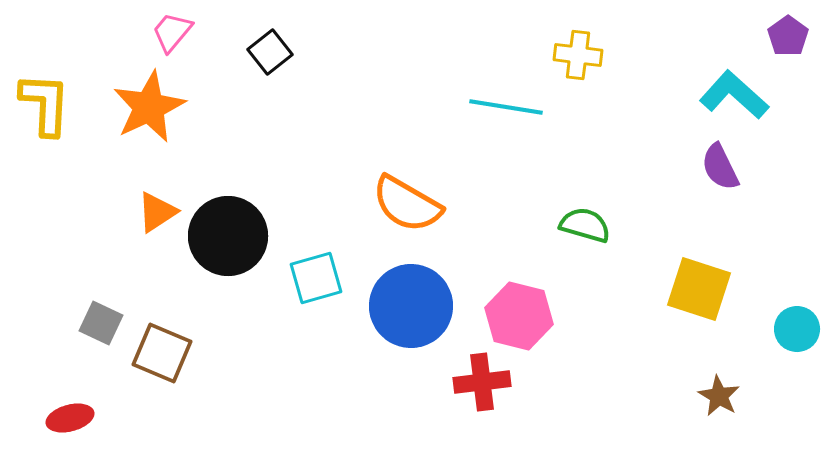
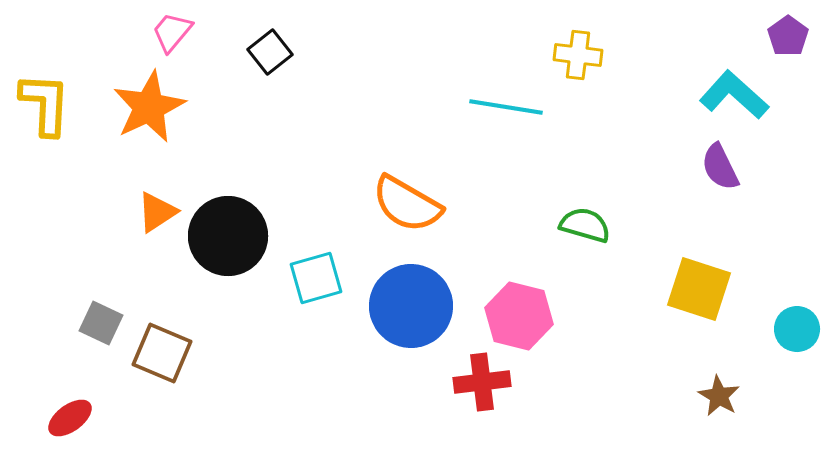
red ellipse: rotated 21 degrees counterclockwise
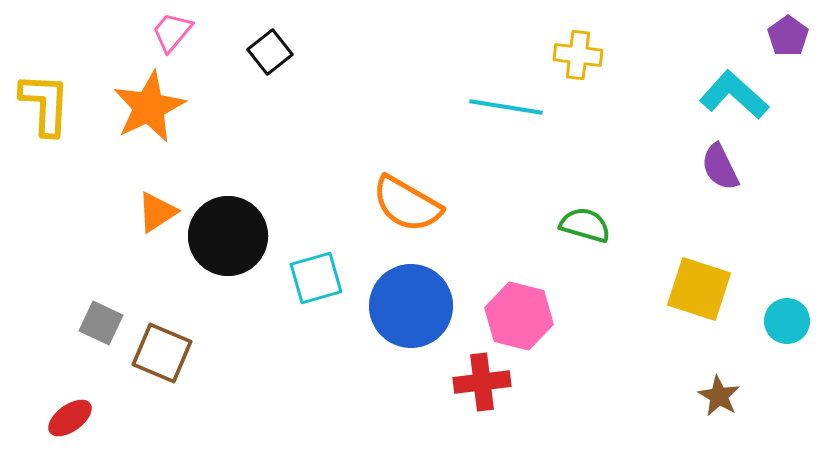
cyan circle: moved 10 px left, 8 px up
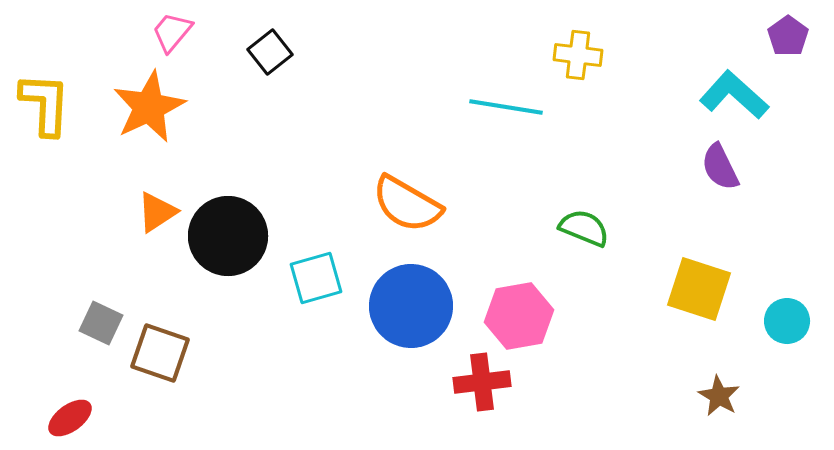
green semicircle: moved 1 px left, 3 px down; rotated 6 degrees clockwise
pink hexagon: rotated 24 degrees counterclockwise
brown square: moved 2 px left; rotated 4 degrees counterclockwise
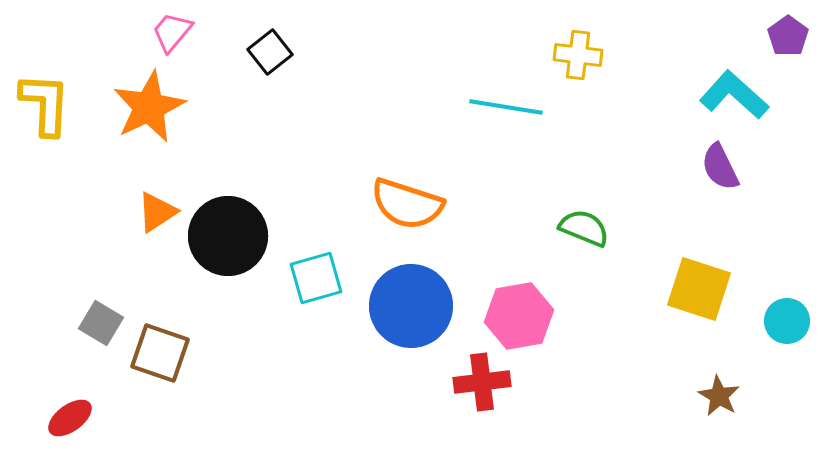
orange semicircle: rotated 12 degrees counterclockwise
gray square: rotated 6 degrees clockwise
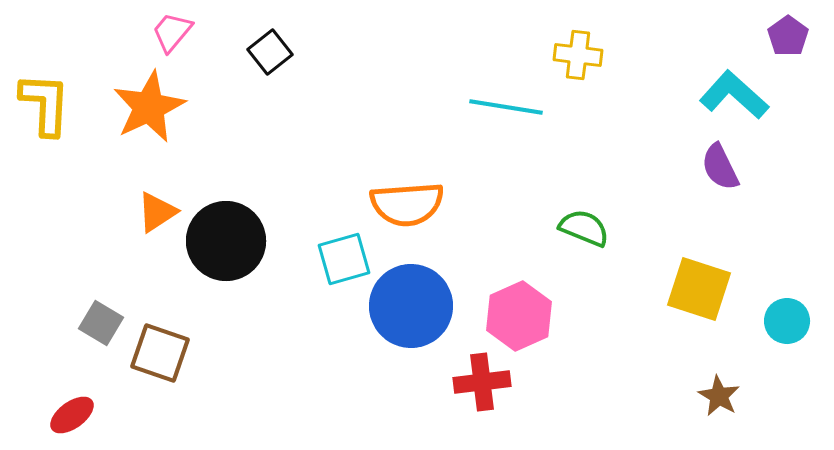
orange semicircle: rotated 22 degrees counterclockwise
black circle: moved 2 px left, 5 px down
cyan square: moved 28 px right, 19 px up
pink hexagon: rotated 14 degrees counterclockwise
red ellipse: moved 2 px right, 3 px up
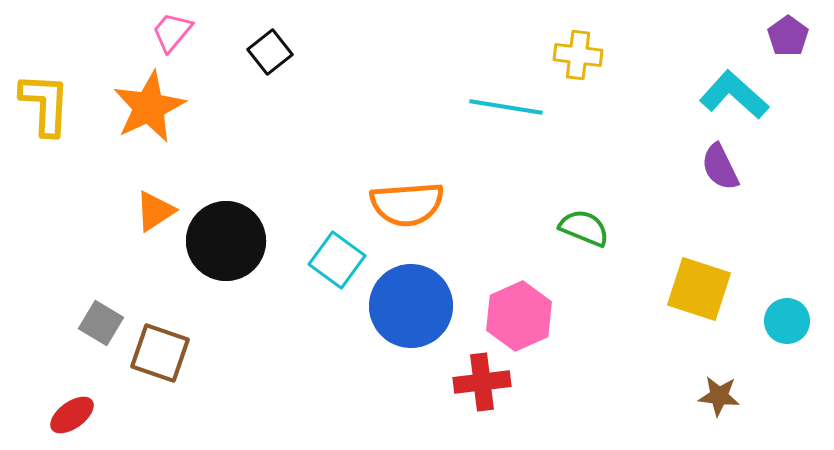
orange triangle: moved 2 px left, 1 px up
cyan square: moved 7 px left, 1 px down; rotated 38 degrees counterclockwise
brown star: rotated 24 degrees counterclockwise
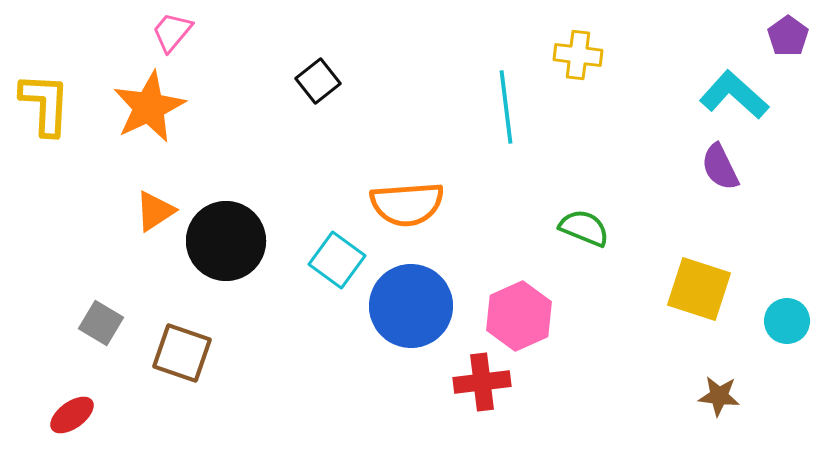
black square: moved 48 px right, 29 px down
cyan line: rotated 74 degrees clockwise
brown square: moved 22 px right
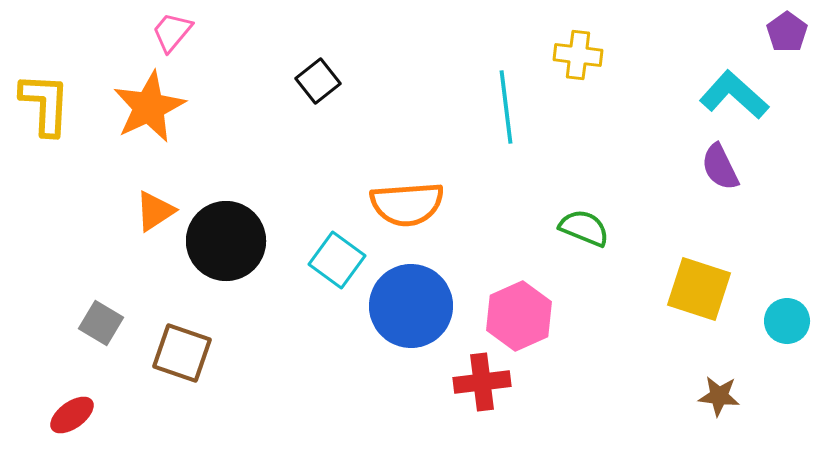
purple pentagon: moved 1 px left, 4 px up
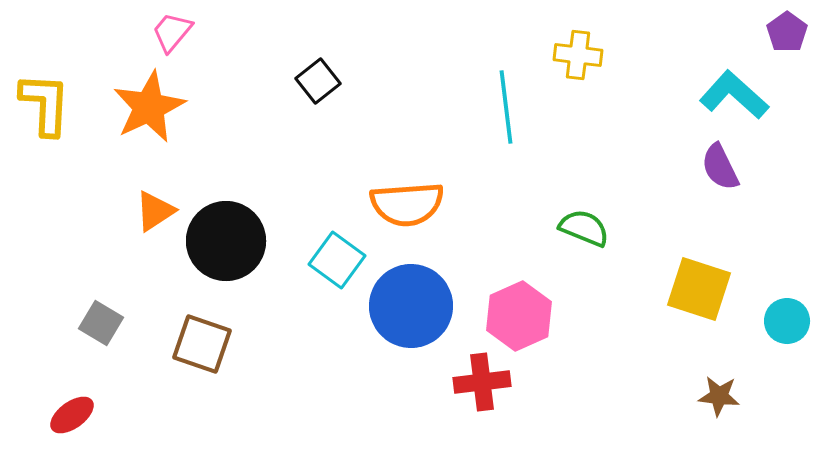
brown square: moved 20 px right, 9 px up
